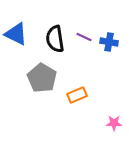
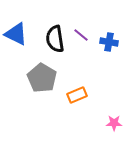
purple line: moved 3 px left, 2 px up; rotated 14 degrees clockwise
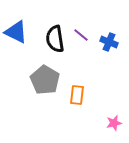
blue triangle: moved 2 px up
blue cross: rotated 12 degrees clockwise
gray pentagon: moved 3 px right, 2 px down
orange rectangle: rotated 60 degrees counterclockwise
pink star: rotated 14 degrees counterclockwise
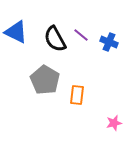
black semicircle: rotated 20 degrees counterclockwise
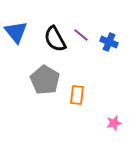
blue triangle: rotated 25 degrees clockwise
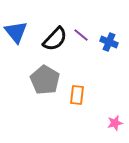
black semicircle: rotated 108 degrees counterclockwise
pink star: moved 1 px right
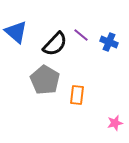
blue triangle: rotated 10 degrees counterclockwise
black semicircle: moved 5 px down
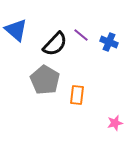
blue triangle: moved 2 px up
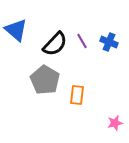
purple line: moved 1 px right, 6 px down; rotated 21 degrees clockwise
